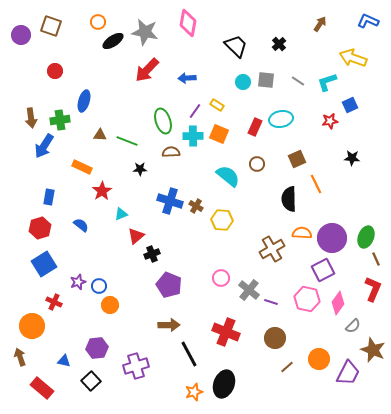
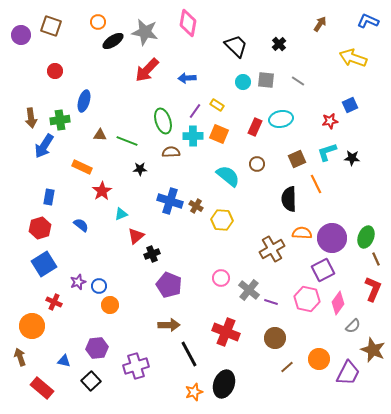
cyan L-shape at (327, 82): moved 70 px down
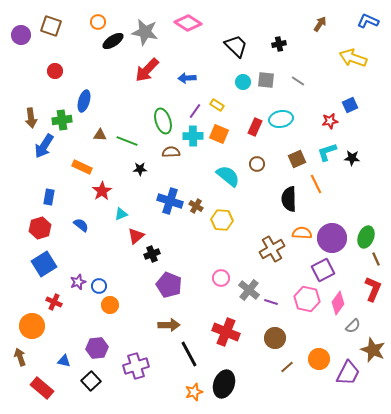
pink diamond at (188, 23): rotated 68 degrees counterclockwise
black cross at (279, 44): rotated 32 degrees clockwise
green cross at (60, 120): moved 2 px right
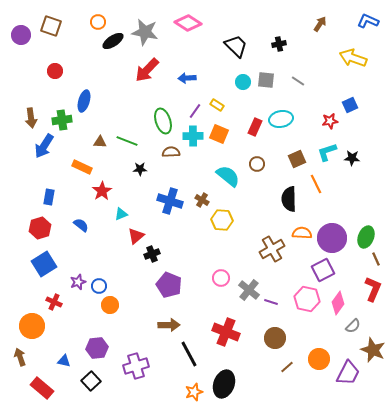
brown triangle at (100, 135): moved 7 px down
brown cross at (196, 206): moved 6 px right, 6 px up
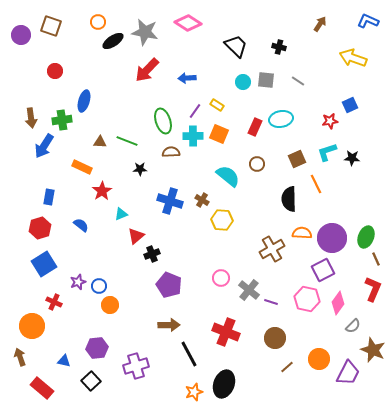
black cross at (279, 44): moved 3 px down; rotated 24 degrees clockwise
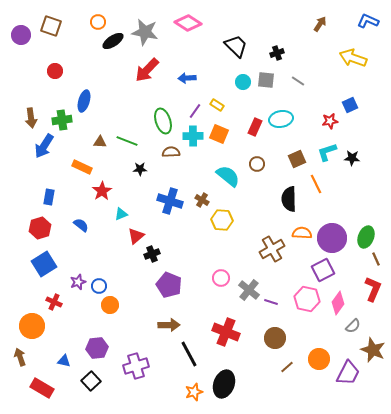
black cross at (279, 47): moved 2 px left, 6 px down; rotated 32 degrees counterclockwise
red rectangle at (42, 388): rotated 10 degrees counterclockwise
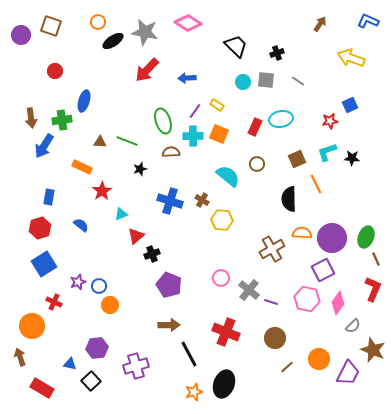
yellow arrow at (353, 58): moved 2 px left
black star at (140, 169): rotated 16 degrees counterclockwise
blue triangle at (64, 361): moved 6 px right, 3 px down
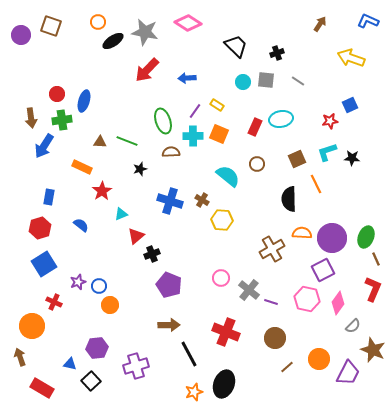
red circle at (55, 71): moved 2 px right, 23 px down
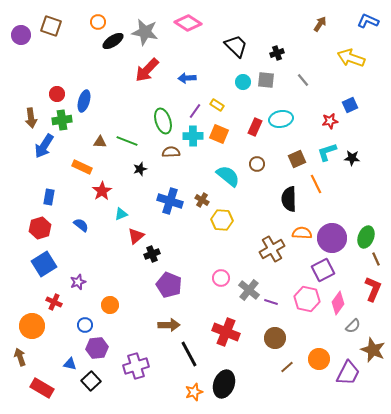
gray line at (298, 81): moved 5 px right, 1 px up; rotated 16 degrees clockwise
blue circle at (99, 286): moved 14 px left, 39 px down
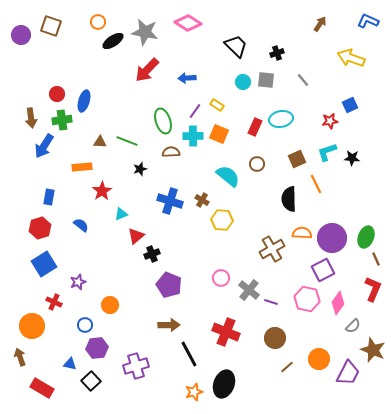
orange rectangle at (82, 167): rotated 30 degrees counterclockwise
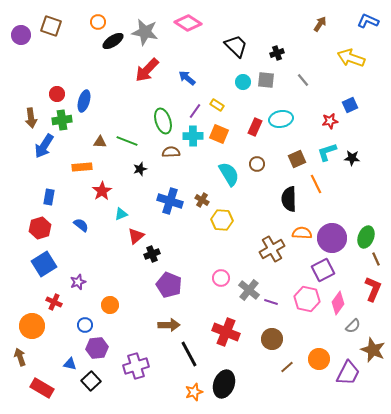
blue arrow at (187, 78): rotated 42 degrees clockwise
cyan semicircle at (228, 176): moved 1 px right, 2 px up; rotated 20 degrees clockwise
brown circle at (275, 338): moved 3 px left, 1 px down
